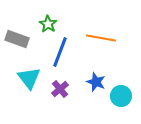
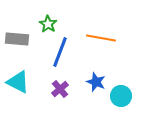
gray rectangle: rotated 15 degrees counterclockwise
cyan triangle: moved 11 px left, 4 px down; rotated 25 degrees counterclockwise
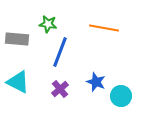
green star: rotated 24 degrees counterclockwise
orange line: moved 3 px right, 10 px up
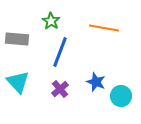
green star: moved 3 px right, 3 px up; rotated 24 degrees clockwise
cyan triangle: rotated 20 degrees clockwise
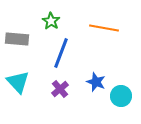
blue line: moved 1 px right, 1 px down
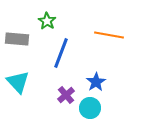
green star: moved 4 px left
orange line: moved 5 px right, 7 px down
blue star: rotated 18 degrees clockwise
purple cross: moved 6 px right, 6 px down
cyan circle: moved 31 px left, 12 px down
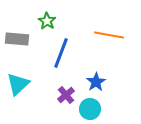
cyan triangle: moved 2 px down; rotated 30 degrees clockwise
cyan circle: moved 1 px down
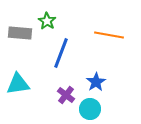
gray rectangle: moved 3 px right, 6 px up
cyan triangle: rotated 35 degrees clockwise
purple cross: rotated 12 degrees counterclockwise
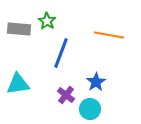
gray rectangle: moved 1 px left, 4 px up
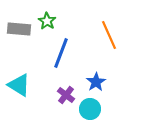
orange line: rotated 56 degrees clockwise
cyan triangle: moved 1 px right, 1 px down; rotated 40 degrees clockwise
